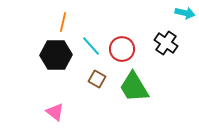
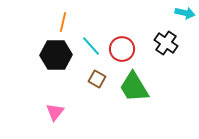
pink triangle: rotated 30 degrees clockwise
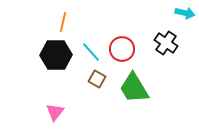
cyan line: moved 6 px down
green trapezoid: moved 1 px down
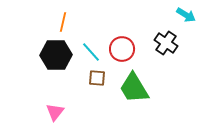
cyan arrow: moved 1 px right, 2 px down; rotated 18 degrees clockwise
brown square: moved 1 px up; rotated 24 degrees counterclockwise
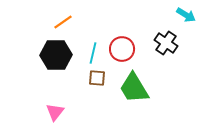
orange line: rotated 42 degrees clockwise
cyan line: moved 2 px right, 1 px down; rotated 55 degrees clockwise
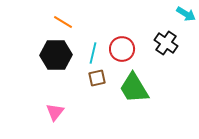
cyan arrow: moved 1 px up
orange line: rotated 66 degrees clockwise
brown square: rotated 18 degrees counterclockwise
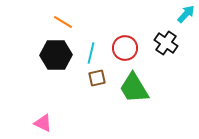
cyan arrow: rotated 78 degrees counterclockwise
red circle: moved 3 px right, 1 px up
cyan line: moved 2 px left
pink triangle: moved 12 px left, 11 px down; rotated 42 degrees counterclockwise
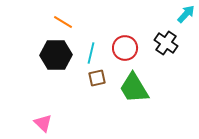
pink triangle: rotated 18 degrees clockwise
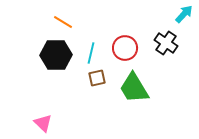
cyan arrow: moved 2 px left
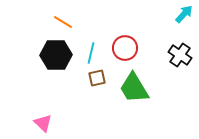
black cross: moved 14 px right, 12 px down
